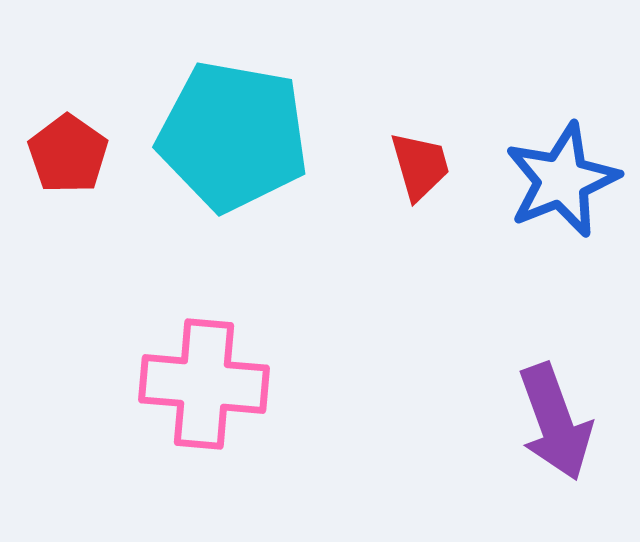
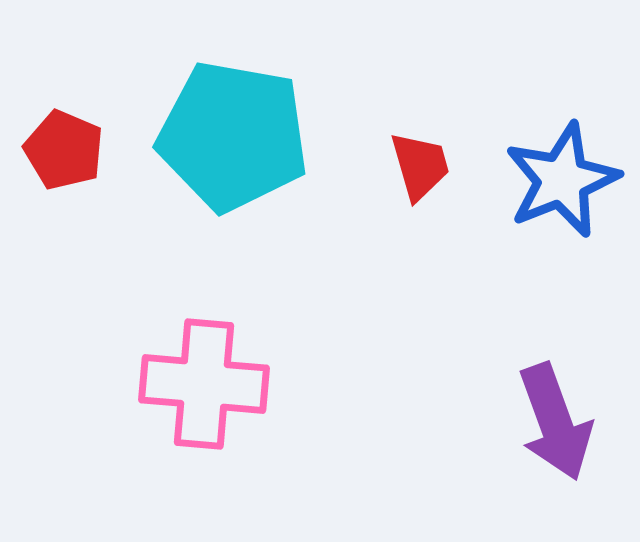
red pentagon: moved 4 px left, 4 px up; rotated 12 degrees counterclockwise
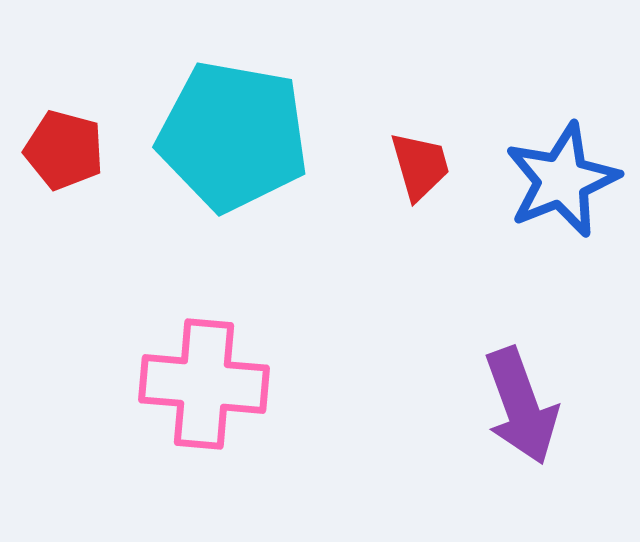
red pentagon: rotated 8 degrees counterclockwise
purple arrow: moved 34 px left, 16 px up
